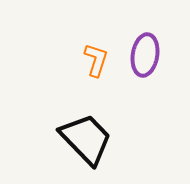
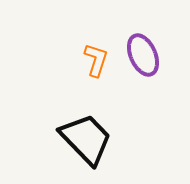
purple ellipse: moved 2 px left; rotated 33 degrees counterclockwise
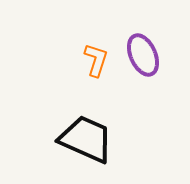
black trapezoid: rotated 22 degrees counterclockwise
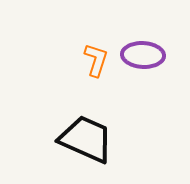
purple ellipse: rotated 63 degrees counterclockwise
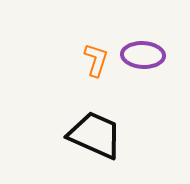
black trapezoid: moved 9 px right, 4 px up
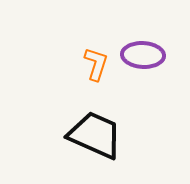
orange L-shape: moved 4 px down
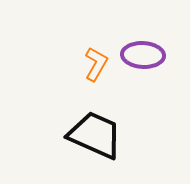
orange L-shape: rotated 12 degrees clockwise
